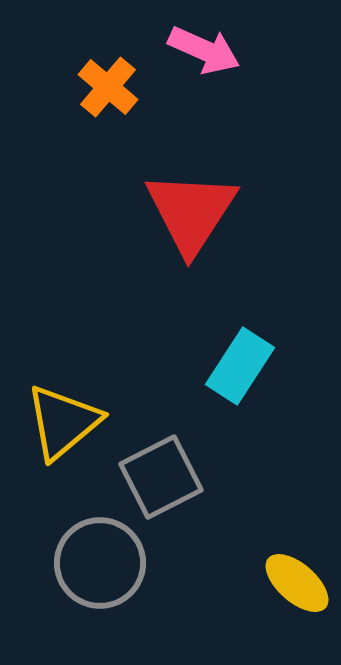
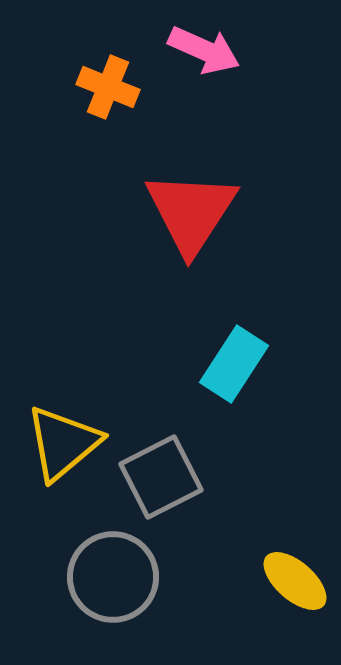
orange cross: rotated 18 degrees counterclockwise
cyan rectangle: moved 6 px left, 2 px up
yellow triangle: moved 21 px down
gray circle: moved 13 px right, 14 px down
yellow ellipse: moved 2 px left, 2 px up
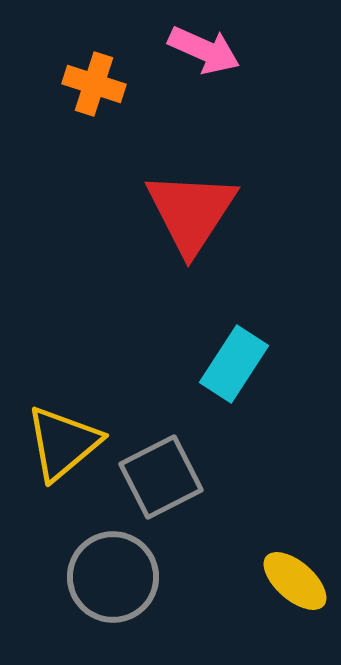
orange cross: moved 14 px left, 3 px up; rotated 4 degrees counterclockwise
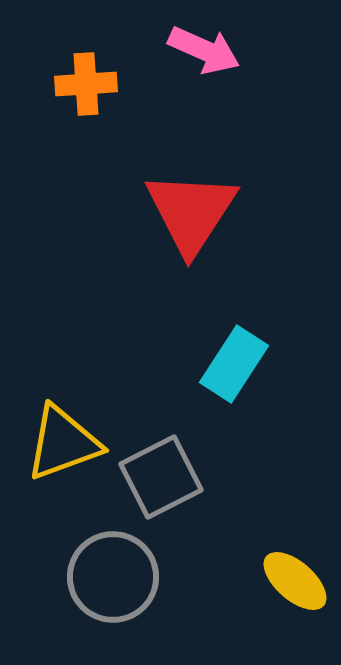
orange cross: moved 8 px left; rotated 22 degrees counterclockwise
yellow triangle: rotated 20 degrees clockwise
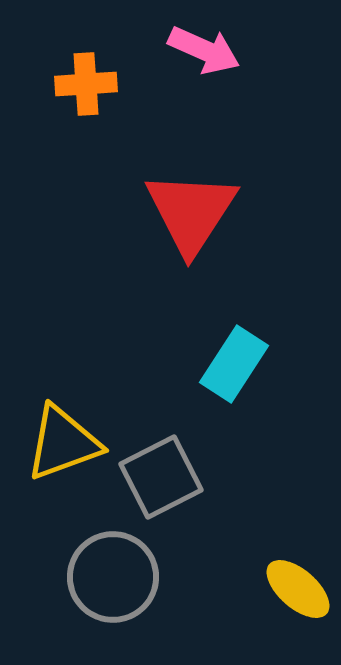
yellow ellipse: moved 3 px right, 8 px down
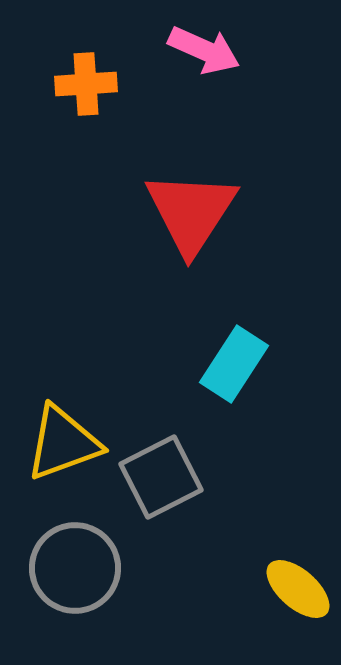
gray circle: moved 38 px left, 9 px up
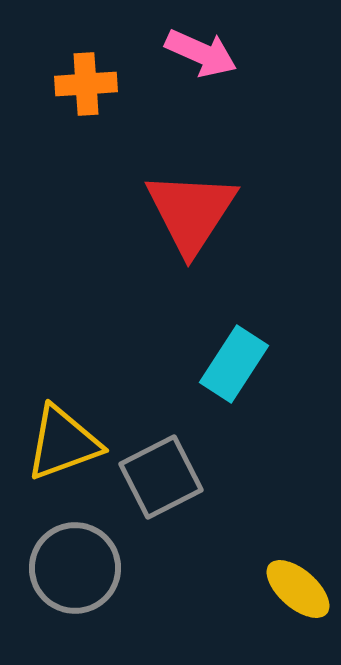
pink arrow: moved 3 px left, 3 px down
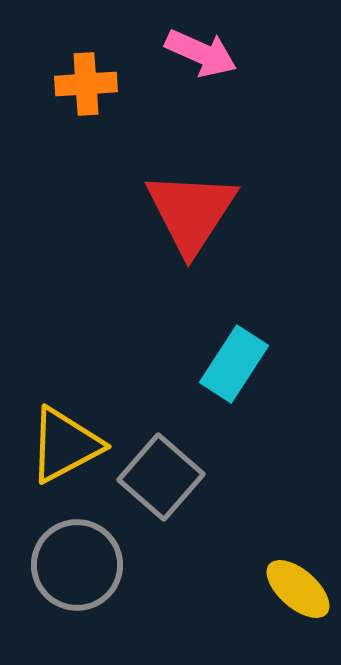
yellow triangle: moved 2 px right, 2 px down; rotated 8 degrees counterclockwise
gray square: rotated 22 degrees counterclockwise
gray circle: moved 2 px right, 3 px up
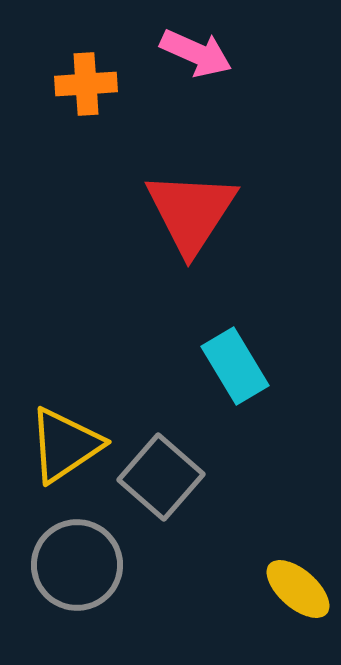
pink arrow: moved 5 px left
cyan rectangle: moved 1 px right, 2 px down; rotated 64 degrees counterclockwise
yellow triangle: rotated 6 degrees counterclockwise
